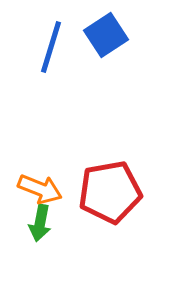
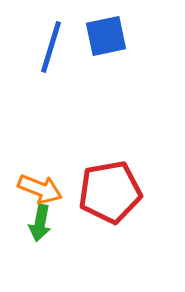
blue square: moved 1 px down; rotated 21 degrees clockwise
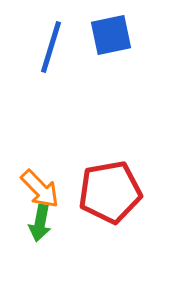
blue square: moved 5 px right, 1 px up
orange arrow: rotated 24 degrees clockwise
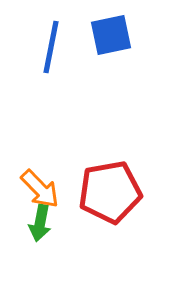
blue line: rotated 6 degrees counterclockwise
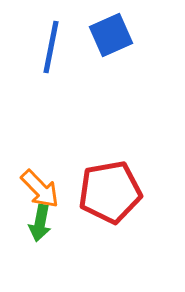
blue square: rotated 12 degrees counterclockwise
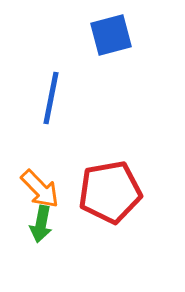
blue square: rotated 9 degrees clockwise
blue line: moved 51 px down
green arrow: moved 1 px right, 1 px down
